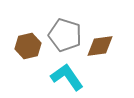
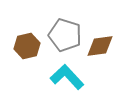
brown hexagon: moved 1 px left
cyan L-shape: rotated 8 degrees counterclockwise
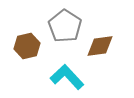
gray pentagon: moved 9 px up; rotated 16 degrees clockwise
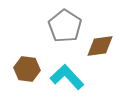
brown hexagon: moved 23 px down; rotated 20 degrees clockwise
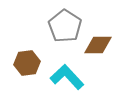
brown diamond: moved 2 px left, 1 px up; rotated 8 degrees clockwise
brown hexagon: moved 6 px up; rotated 15 degrees counterclockwise
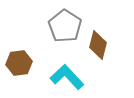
brown diamond: rotated 76 degrees counterclockwise
brown hexagon: moved 8 px left
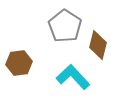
cyan L-shape: moved 6 px right
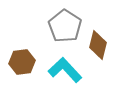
brown hexagon: moved 3 px right, 1 px up
cyan L-shape: moved 8 px left, 7 px up
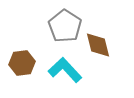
brown diamond: rotated 28 degrees counterclockwise
brown hexagon: moved 1 px down
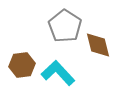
brown hexagon: moved 2 px down
cyan L-shape: moved 7 px left, 3 px down
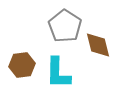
cyan L-shape: rotated 136 degrees counterclockwise
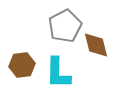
gray pentagon: rotated 12 degrees clockwise
brown diamond: moved 2 px left
